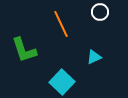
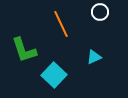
cyan square: moved 8 px left, 7 px up
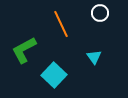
white circle: moved 1 px down
green L-shape: rotated 80 degrees clockwise
cyan triangle: rotated 42 degrees counterclockwise
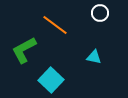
orange line: moved 6 px left, 1 px down; rotated 28 degrees counterclockwise
cyan triangle: rotated 42 degrees counterclockwise
cyan square: moved 3 px left, 5 px down
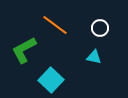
white circle: moved 15 px down
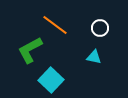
green L-shape: moved 6 px right
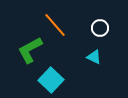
orange line: rotated 12 degrees clockwise
cyan triangle: rotated 14 degrees clockwise
